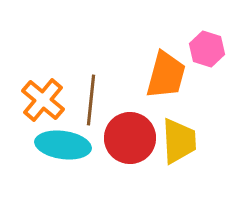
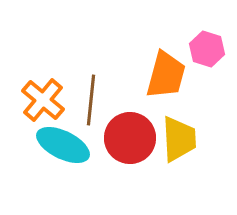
yellow trapezoid: moved 2 px up
cyan ellipse: rotated 18 degrees clockwise
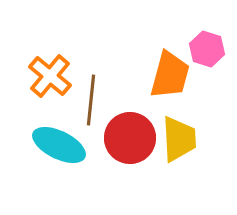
orange trapezoid: moved 4 px right
orange cross: moved 7 px right, 24 px up
cyan ellipse: moved 4 px left
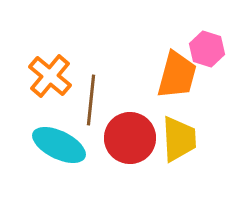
orange trapezoid: moved 7 px right
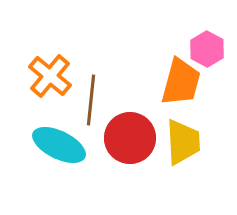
pink hexagon: rotated 12 degrees clockwise
orange trapezoid: moved 4 px right, 7 px down
yellow trapezoid: moved 4 px right, 3 px down
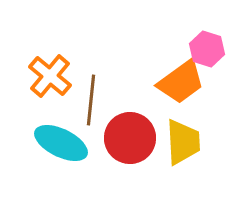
pink hexagon: rotated 12 degrees counterclockwise
orange trapezoid: rotated 39 degrees clockwise
cyan ellipse: moved 2 px right, 2 px up
